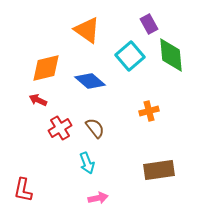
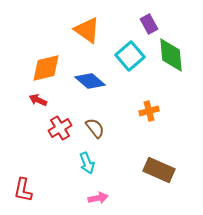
brown rectangle: rotated 32 degrees clockwise
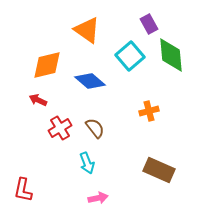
orange diamond: moved 1 px right, 3 px up
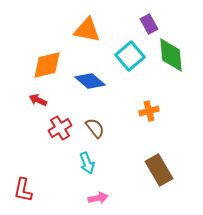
orange triangle: rotated 24 degrees counterclockwise
brown rectangle: rotated 36 degrees clockwise
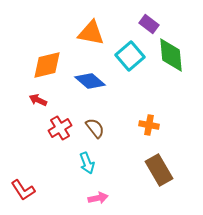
purple rectangle: rotated 24 degrees counterclockwise
orange triangle: moved 4 px right, 3 px down
orange cross: moved 14 px down; rotated 24 degrees clockwise
red L-shape: rotated 45 degrees counterclockwise
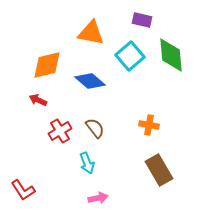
purple rectangle: moved 7 px left, 4 px up; rotated 24 degrees counterclockwise
red cross: moved 3 px down
